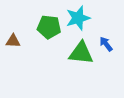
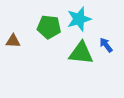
cyan star: moved 1 px right, 1 px down
blue arrow: moved 1 px down
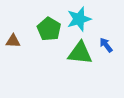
green pentagon: moved 2 px down; rotated 25 degrees clockwise
green triangle: moved 1 px left
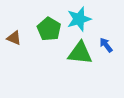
brown triangle: moved 1 px right, 3 px up; rotated 21 degrees clockwise
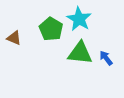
cyan star: rotated 25 degrees counterclockwise
green pentagon: moved 2 px right
blue arrow: moved 13 px down
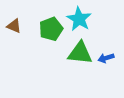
green pentagon: rotated 20 degrees clockwise
brown triangle: moved 12 px up
blue arrow: rotated 70 degrees counterclockwise
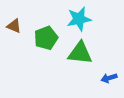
cyan star: rotated 30 degrees clockwise
green pentagon: moved 5 px left, 9 px down
blue arrow: moved 3 px right, 20 px down
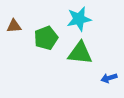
brown triangle: rotated 28 degrees counterclockwise
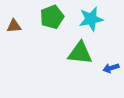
cyan star: moved 12 px right
green pentagon: moved 6 px right, 21 px up
blue arrow: moved 2 px right, 10 px up
